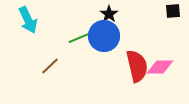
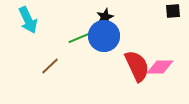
black star: moved 4 px left, 3 px down; rotated 12 degrees clockwise
red semicircle: rotated 12 degrees counterclockwise
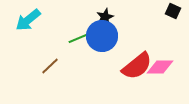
black square: rotated 28 degrees clockwise
cyan arrow: rotated 76 degrees clockwise
blue circle: moved 2 px left
red semicircle: rotated 76 degrees clockwise
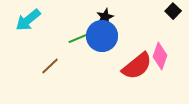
black square: rotated 21 degrees clockwise
pink diamond: moved 11 px up; rotated 72 degrees counterclockwise
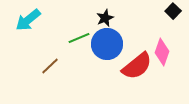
black star: moved 1 px down
blue circle: moved 5 px right, 8 px down
pink diamond: moved 2 px right, 4 px up
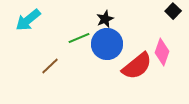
black star: moved 1 px down
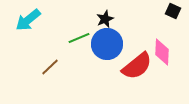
black square: rotated 21 degrees counterclockwise
pink diamond: rotated 16 degrees counterclockwise
brown line: moved 1 px down
